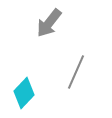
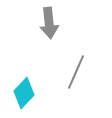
gray arrow: rotated 44 degrees counterclockwise
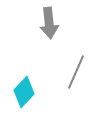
cyan diamond: moved 1 px up
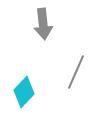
gray arrow: moved 6 px left, 1 px down
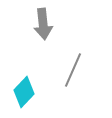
gray line: moved 3 px left, 2 px up
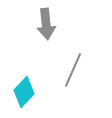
gray arrow: moved 3 px right
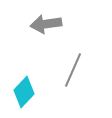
gray arrow: rotated 88 degrees clockwise
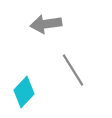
gray line: rotated 56 degrees counterclockwise
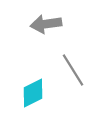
cyan diamond: moved 9 px right, 1 px down; rotated 20 degrees clockwise
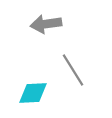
cyan diamond: rotated 24 degrees clockwise
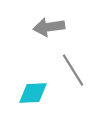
gray arrow: moved 3 px right, 3 px down
